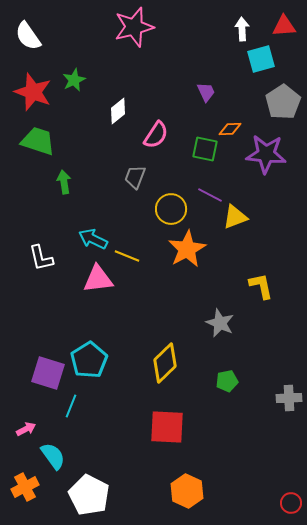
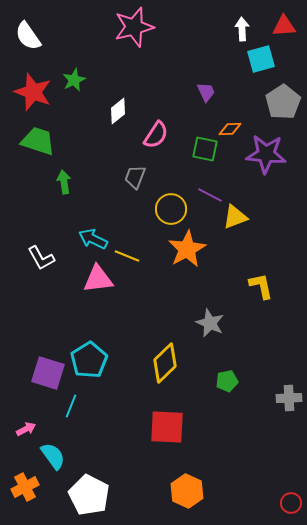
white L-shape: rotated 16 degrees counterclockwise
gray star: moved 10 px left
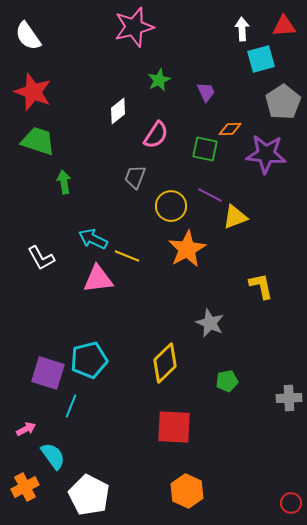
green star: moved 85 px right
yellow circle: moved 3 px up
cyan pentagon: rotated 18 degrees clockwise
red square: moved 7 px right
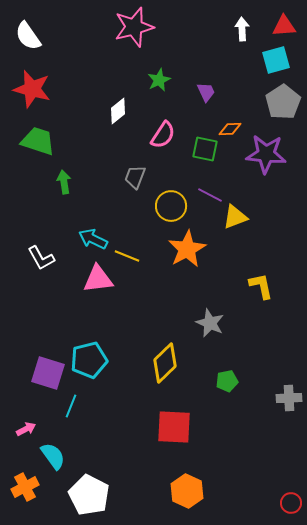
cyan square: moved 15 px right, 1 px down
red star: moved 1 px left, 3 px up; rotated 6 degrees counterclockwise
pink semicircle: moved 7 px right
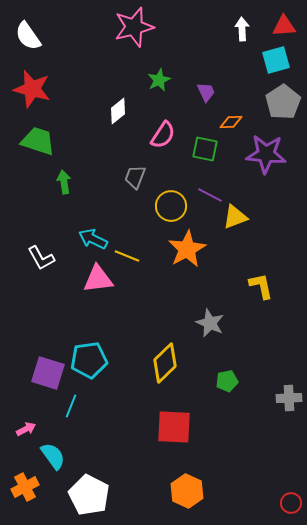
orange diamond: moved 1 px right, 7 px up
cyan pentagon: rotated 6 degrees clockwise
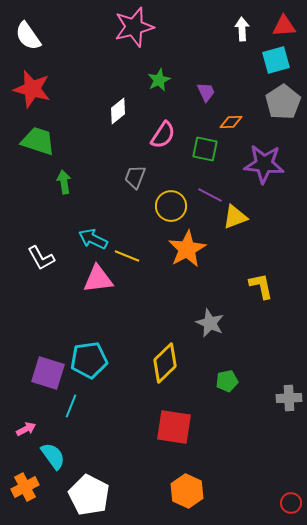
purple star: moved 2 px left, 10 px down
red square: rotated 6 degrees clockwise
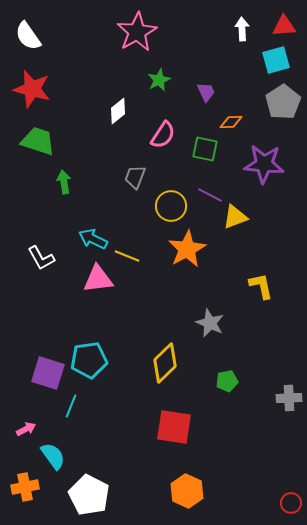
pink star: moved 3 px right, 5 px down; rotated 15 degrees counterclockwise
orange cross: rotated 16 degrees clockwise
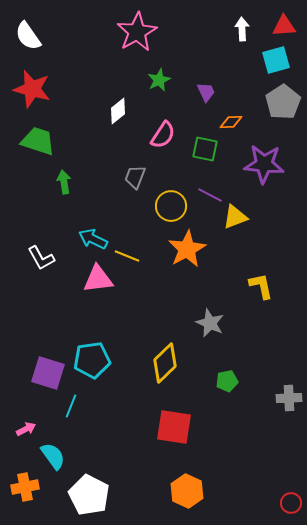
cyan pentagon: moved 3 px right
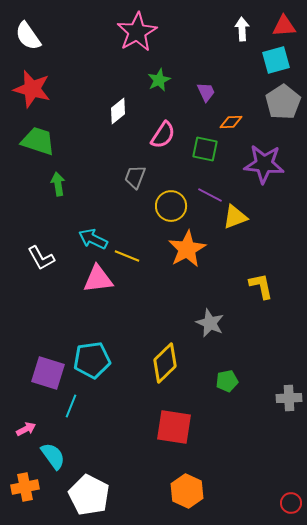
green arrow: moved 6 px left, 2 px down
